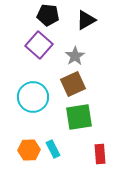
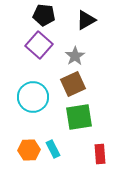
black pentagon: moved 4 px left
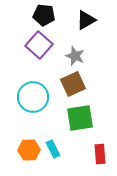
gray star: rotated 18 degrees counterclockwise
green square: moved 1 px right, 1 px down
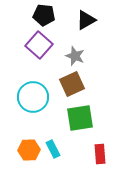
brown square: moved 1 px left
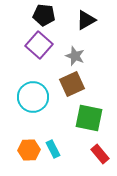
green square: moved 9 px right; rotated 20 degrees clockwise
red rectangle: rotated 36 degrees counterclockwise
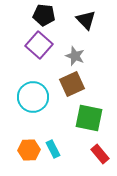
black triangle: rotated 45 degrees counterclockwise
